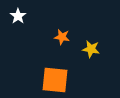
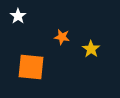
yellow star: rotated 24 degrees clockwise
orange square: moved 24 px left, 13 px up
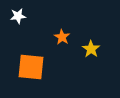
white star: rotated 28 degrees clockwise
orange star: rotated 21 degrees clockwise
